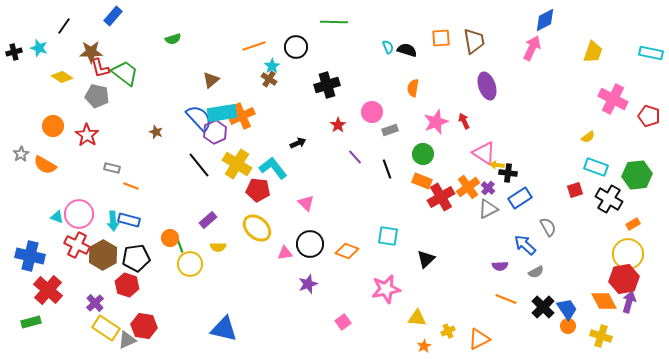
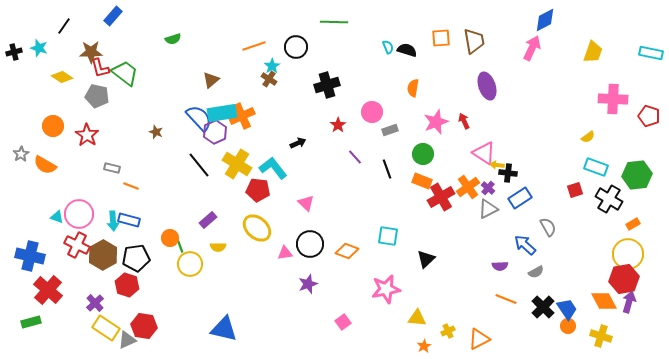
pink cross at (613, 99): rotated 24 degrees counterclockwise
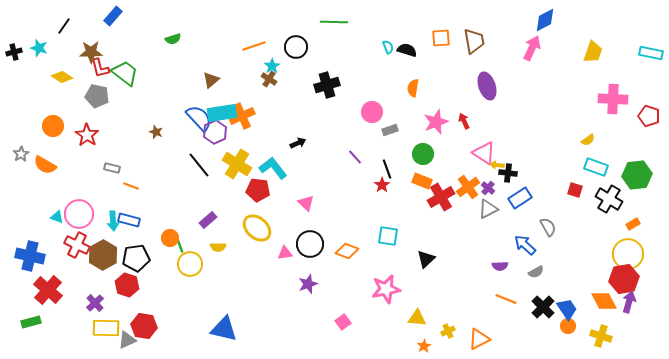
red star at (338, 125): moved 44 px right, 60 px down
yellow semicircle at (588, 137): moved 3 px down
red square at (575, 190): rotated 35 degrees clockwise
yellow rectangle at (106, 328): rotated 32 degrees counterclockwise
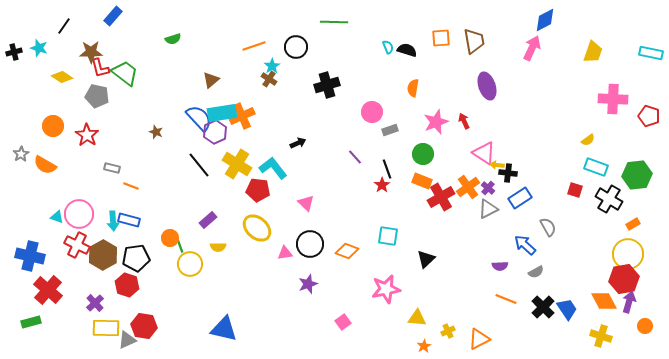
orange circle at (568, 326): moved 77 px right
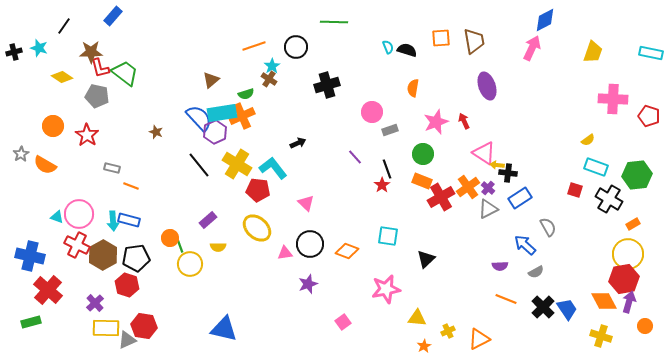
green semicircle at (173, 39): moved 73 px right, 55 px down
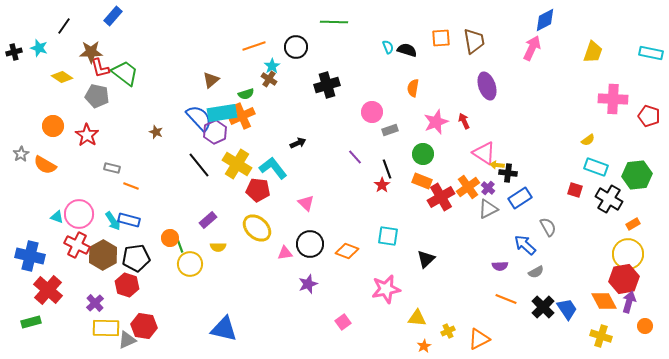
cyan arrow at (113, 221): rotated 30 degrees counterclockwise
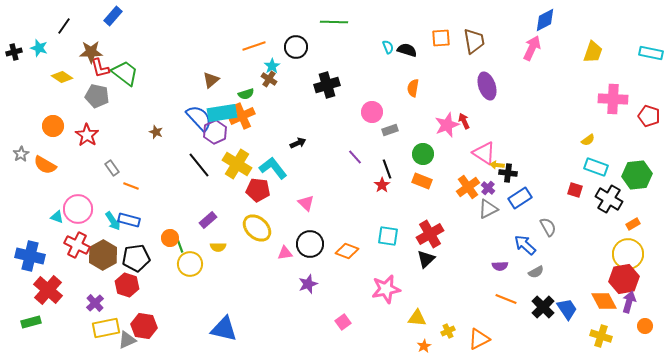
pink star at (436, 122): moved 11 px right, 3 px down
gray rectangle at (112, 168): rotated 42 degrees clockwise
red cross at (441, 197): moved 11 px left, 37 px down
pink circle at (79, 214): moved 1 px left, 5 px up
yellow rectangle at (106, 328): rotated 12 degrees counterclockwise
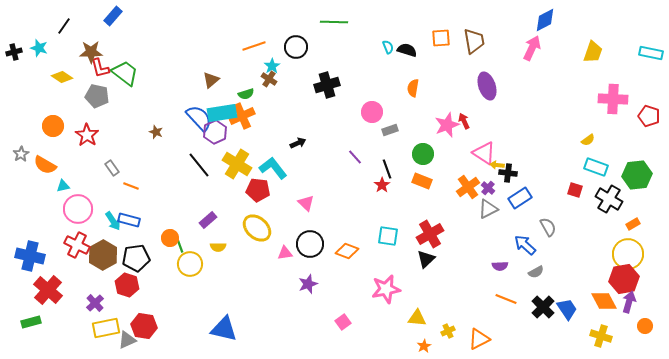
cyan triangle at (57, 217): moved 6 px right, 31 px up; rotated 32 degrees counterclockwise
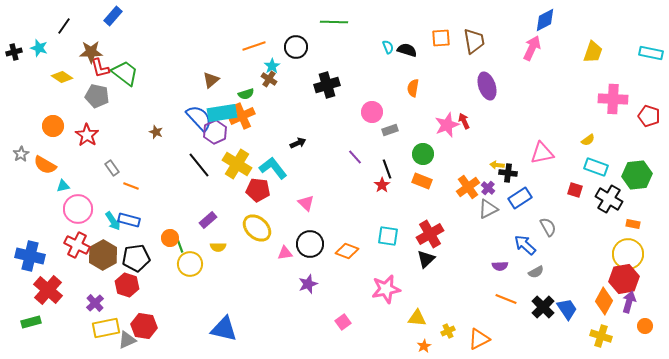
pink triangle at (484, 153): moved 58 px right; rotated 45 degrees counterclockwise
orange rectangle at (633, 224): rotated 40 degrees clockwise
orange diamond at (604, 301): rotated 56 degrees clockwise
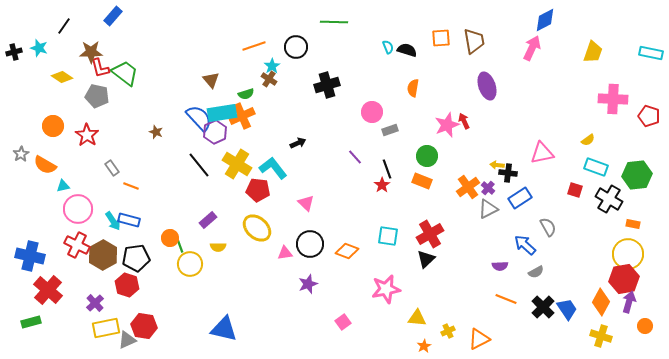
brown triangle at (211, 80): rotated 30 degrees counterclockwise
green circle at (423, 154): moved 4 px right, 2 px down
orange diamond at (604, 301): moved 3 px left, 1 px down
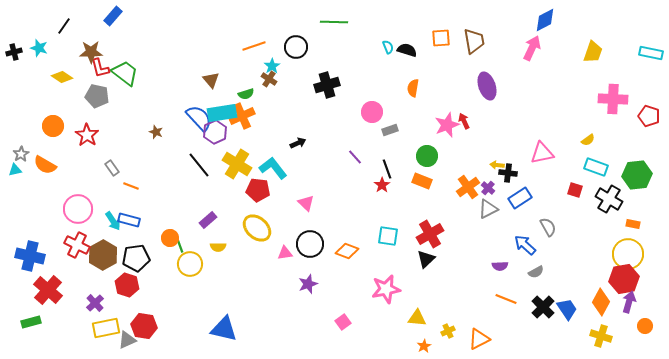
cyan triangle at (63, 186): moved 48 px left, 16 px up
